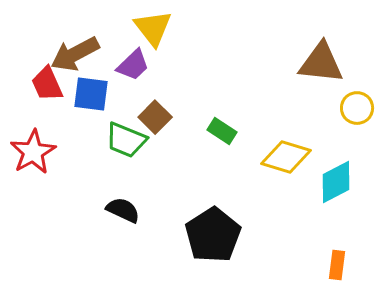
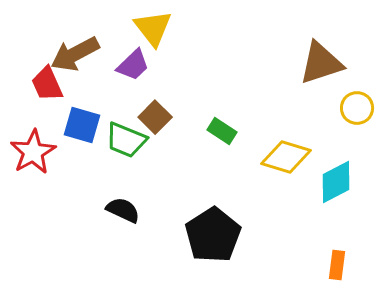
brown triangle: rotated 24 degrees counterclockwise
blue square: moved 9 px left, 31 px down; rotated 9 degrees clockwise
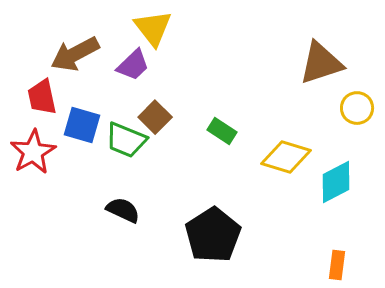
red trapezoid: moved 5 px left, 13 px down; rotated 12 degrees clockwise
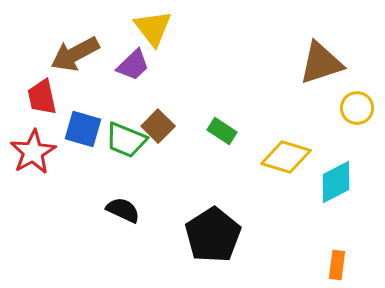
brown square: moved 3 px right, 9 px down
blue square: moved 1 px right, 4 px down
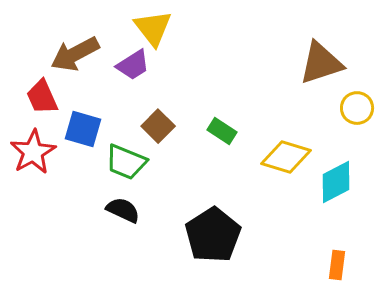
purple trapezoid: rotated 12 degrees clockwise
red trapezoid: rotated 12 degrees counterclockwise
green trapezoid: moved 22 px down
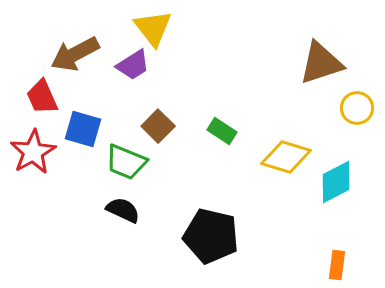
black pentagon: moved 2 px left, 1 px down; rotated 26 degrees counterclockwise
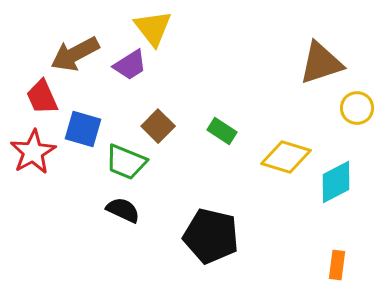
purple trapezoid: moved 3 px left
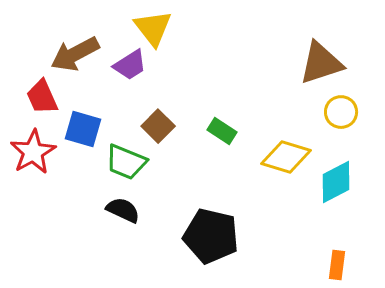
yellow circle: moved 16 px left, 4 px down
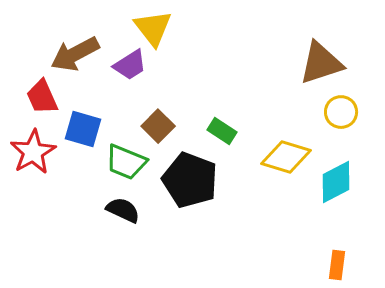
black pentagon: moved 21 px left, 56 px up; rotated 8 degrees clockwise
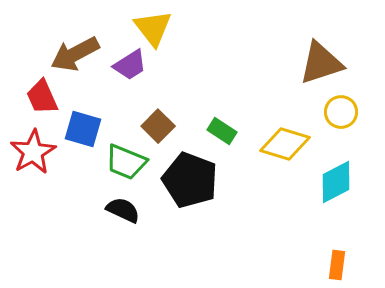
yellow diamond: moved 1 px left, 13 px up
